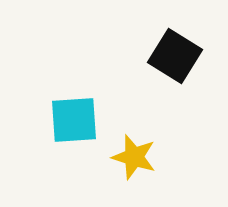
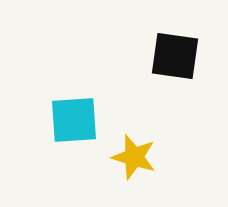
black square: rotated 24 degrees counterclockwise
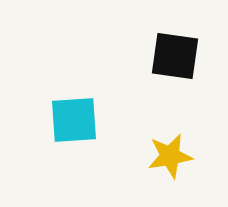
yellow star: moved 36 px right, 1 px up; rotated 27 degrees counterclockwise
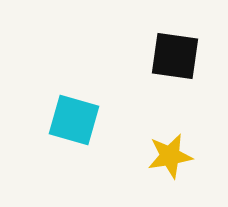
cyan square: rotated 20 degrees clockwise
